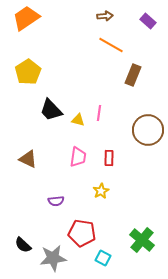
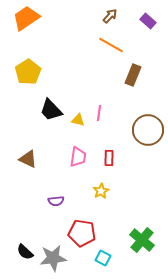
brown arrow: moved 5 px right; rotated 42 degrees counterclockwise
black semicircle: moved 2 px right, 7 px down
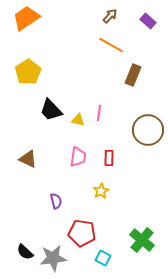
purple semicircle: rotated 98 degrees counterclockwise
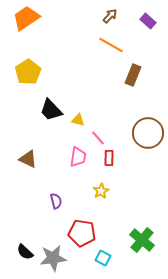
pink line: moved 1 px left, 25 px down; rotated 49 degrees counterclockwise
brown circle: moved 3 px down
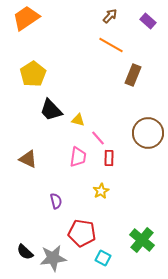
yellow pentagon: moved 5 px right, 2 px down
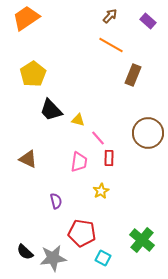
pink trapezoid: moved 1 px right, 5 px down
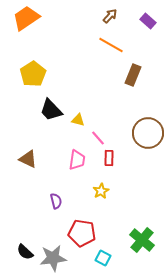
pink trapezoid: moved 2 px left, 2 px up
